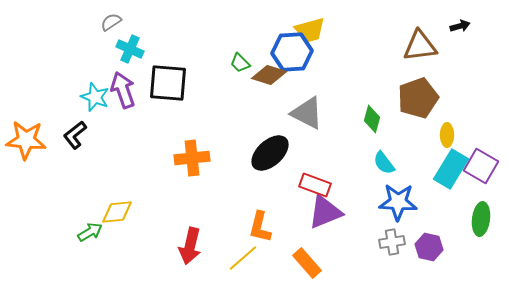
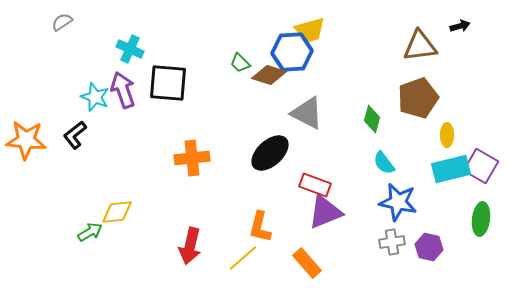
gray semicircle: moved 49 px left
cyan rectangle: rotated 45 degrees clockwise
blue star: rotated 9 degrees clockwise
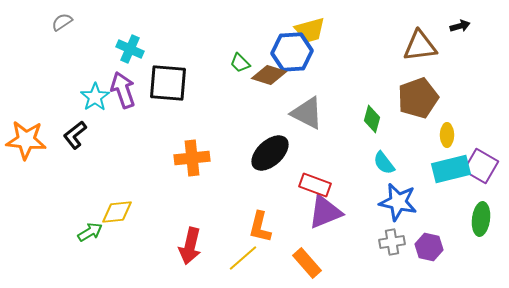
cyan star: rotated 16 degrees clockwise
